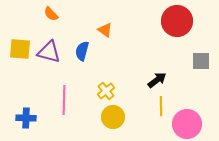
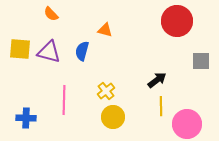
orange triangle: rotated 21 degrees counterclockwise
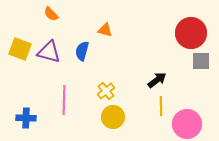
red circle: moved 14 px right, 12 px down
yellow square: rotated 15 degrees clockwise
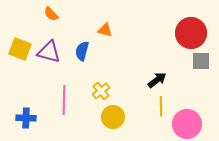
yellow cross: moved 5 px left
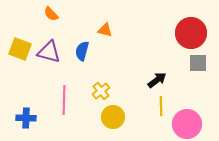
gray square: moved 3 px left, 2 px down
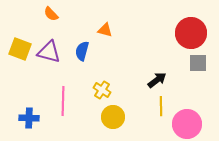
yellow cross: moved 1 px right, 1 px up; rotated 18 degrees counterclockwise
pink line: moved 1 px left, 1 px down
blue cross: moved 3 px right
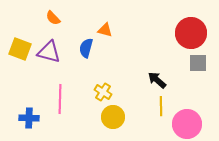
orange semicircle: moved 2 px right, 4 px down
blue semicircle: moved 4 px right, 3 px up
black arrow: rotated 102 degrees counterclockwise
yellow cross: moved 1 px right, 2 px down
pink line: moved 3 px left, 2 px up
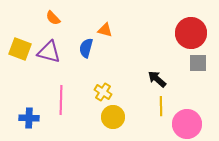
black arrow: moved 1 px up
pink line: moved 1 px right, 1 px down
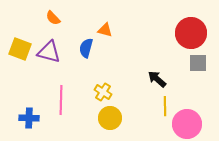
yellow line: moved 4 px right
yellow circle: moved 3 px left, 1 px down
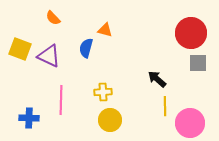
purple triangle: moved 4 px down; rotated 10 degrees clockwise
yellow cross: rotated 36 degrees counterclockwise
yellow circle: moved 2 px down
pink circle: moved 3 px right, 1 px up
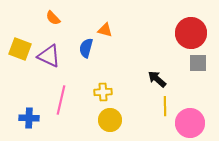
pink line: rotated 12 degrees clockwise
